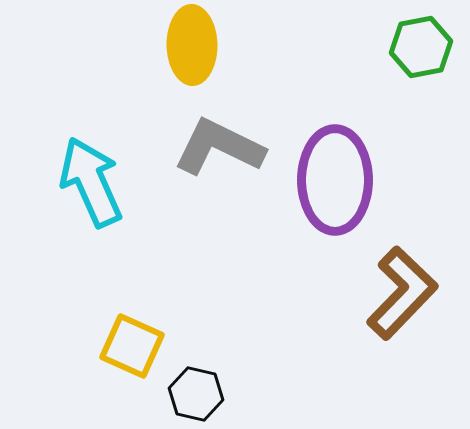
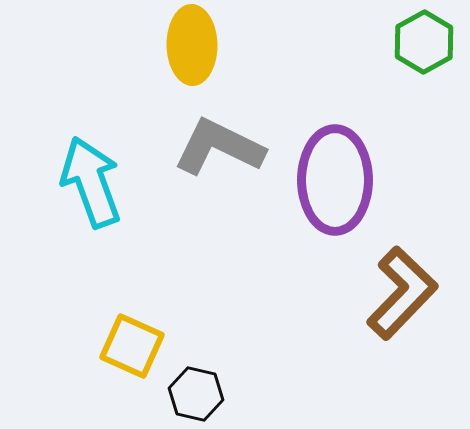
green hexagon: moved 3 px right, 5 px up; rotated 18 degrees counterclockwise
cyan arrow: rotated 4 degrees clockwise
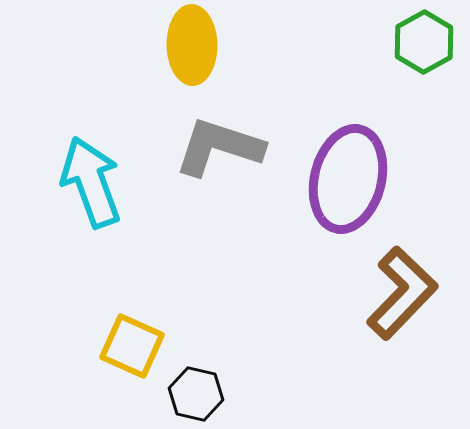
gray L-shape: rotated 8 degrees counterclockwise
purple ellipse: moved 13 px right, 1 px up; rotated 14 degrees clockwise
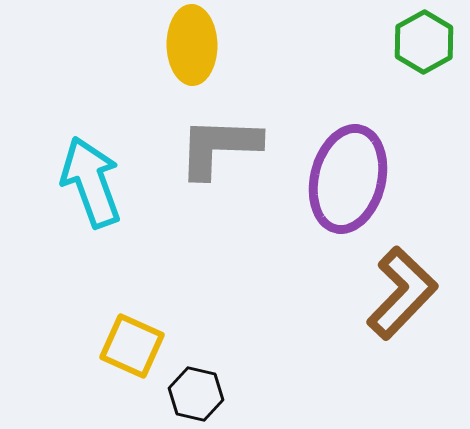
gray L-shape: rotated 16 degrees counterclockwise
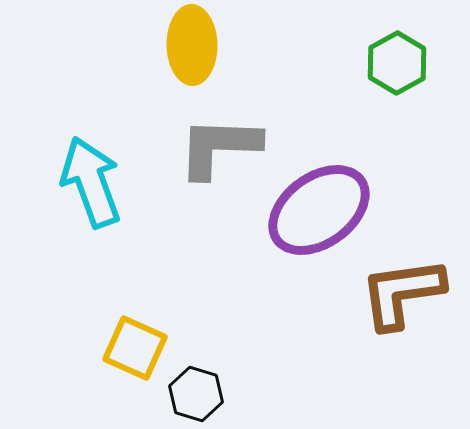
green hexagon: moved 27 px left, 21 px down
purple ellipse: moved 29 px left, 31 px down; rotated 40 degrees clockwise
brown L-shape: rotated 142 degrees counterclockwise
yellow square: moved 3 px right, 2 px down
black hexagon: rotated 4 degrees clockwise
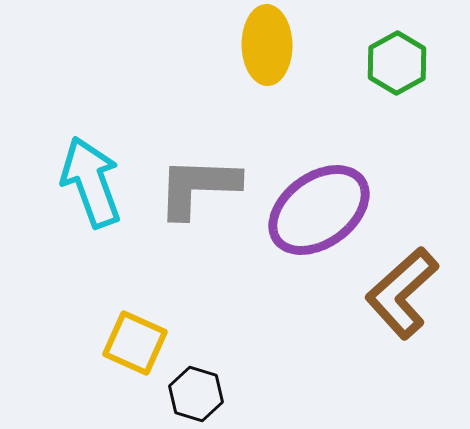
yellow ellipse: moved 75 px right
gray L-shape: moved 21 px left, 40 px down
brown L-shape: rotated 34 degrees counterclockwise
yellow square: moved 5 px up
